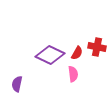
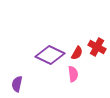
red cross: rotated 18 degrees clockwise
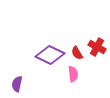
red semicircle: rotated 120 degrees clockwise
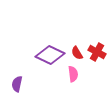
red cross: moved 5 px down
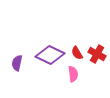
red cross: moved 2 px down
purple semicircle: moved 21 px up
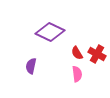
purple diamond: moved 23 px up
purple semicircle: moved 14 px right, 3 px down
pink semicircle: moved 4 px right
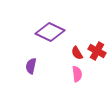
red cross: moved 3 px up
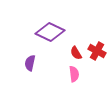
red semicircle: moved 1 px left
purple semicircle: moved 1 px left, 3 px up
pink semicircle: moved 3 px left
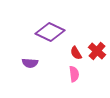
red cross: rotated 12 degrees clockwise
purple semicircle: rotated 98 degrees counterclockwise
